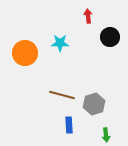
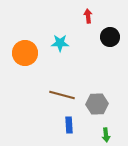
gray hexagon: moved 3 px right; rotated 15 degrees clockwise
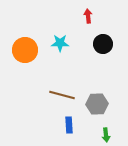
black circle: moved 7 px left, 7 px down
orange circle: moved 3 px up
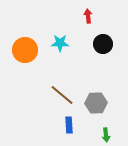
brown line: rotated 25 degrees clockwise
gray hexagon: moved 1 px left, 1 px up
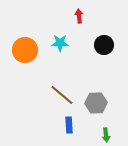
red arrow: moved 9 px left
black circle: moved 1 px right, 1 px down
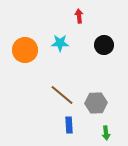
green arrow: moved 2 px up
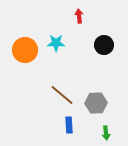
cyan star: moved 4 px left
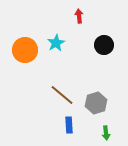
cyan star: rotated 30 degrees counterclockwise
gray hexagon: rotated 15 degrees counterclockwise
